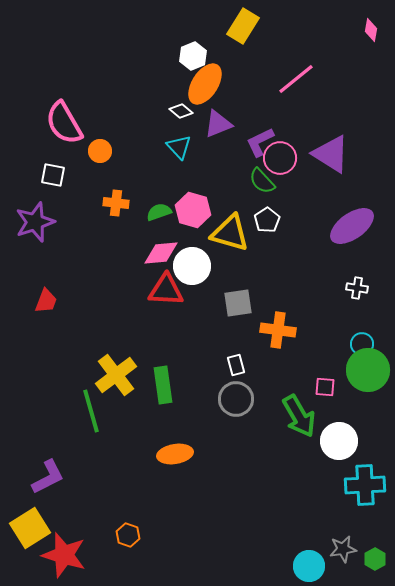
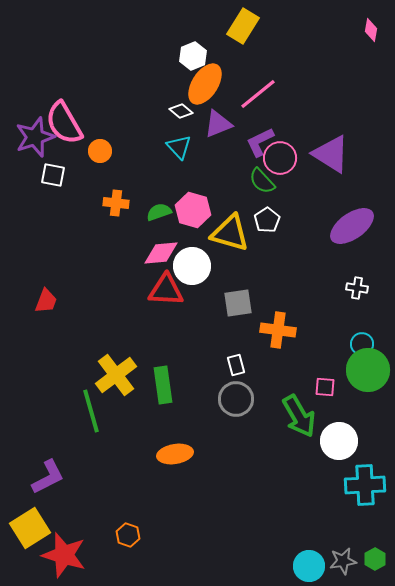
pink line at (296, 79): moved 38 px left, 15 px down
purple star at (35, 222): moved 85 px up
gray star at (343, 549): moved 12 px down
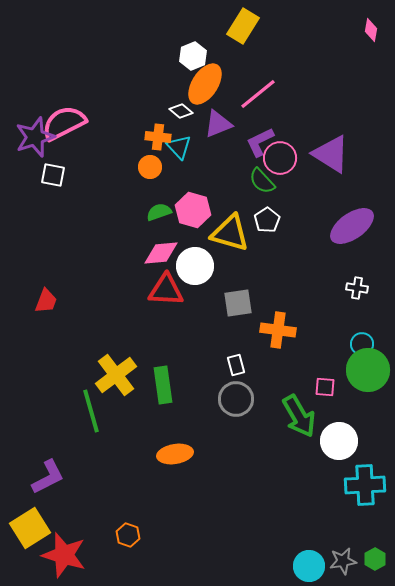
pink semicircle at (64, 123): rotated 93 degrees clockwise
orange circle at (100, 151): moved 50 px right, 16 px down
orange cross at (116, 203): moved 42 px right, 66 px up
white circle at (192, 266): moved 3 px right
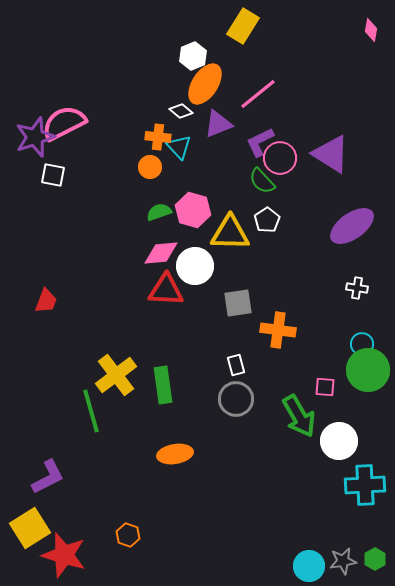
yellow triangle at (230, 233): rotated 15 degrees counterclockwise
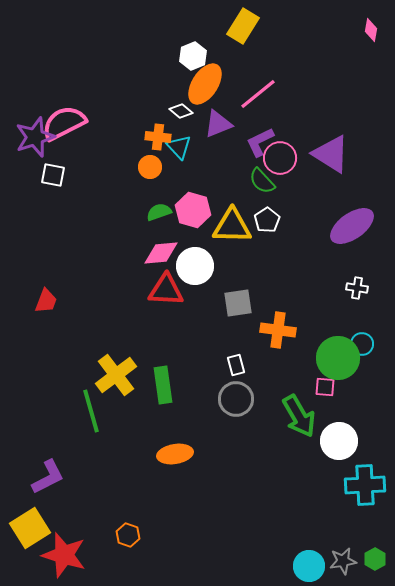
yellow triangle at (230, 233): moved 2 px right, 7 px up
green circle at (368, 370): moved 30 px left, 12 px up
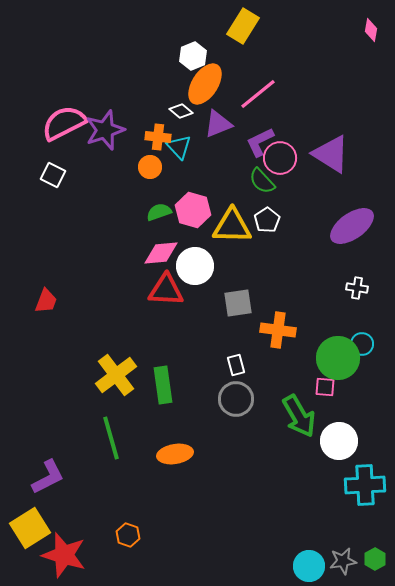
purple star at (35, 137): moved 70 px right, 7 px up
white square at (53, 175): rotated 15 degrees clockwise
green line at (91, 411): moved 20 px right, 27 px down
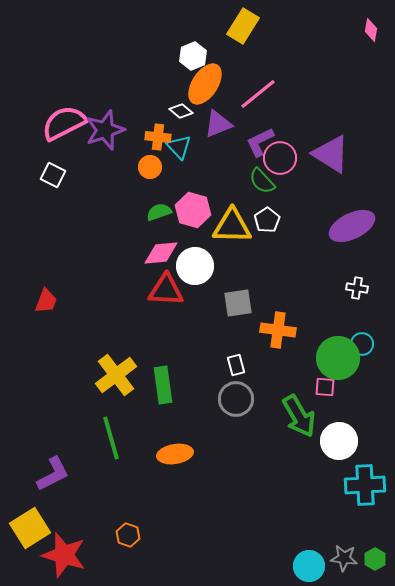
purple ellipse at (352, 226): rotated 9 degrees clockwise
purple L-shape at (48, 477): moved 5 px right, 3 px up
gray star at (343, 561): moved 1 px right, 3 px up; rotated 16 degrees clockwise
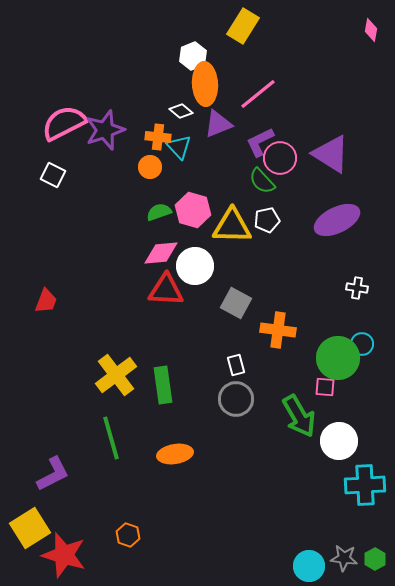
orange ellipse at (205, 84): rotated 36 degrees counterclockwise
white pentagon at (267, 220): rotated 20 degrees clockwise
purple ellipse at (352, 226): moved 15 px left, 6 px up
gray square at (238, 303): moved 2 px left; rotated 36 degrees clockwise
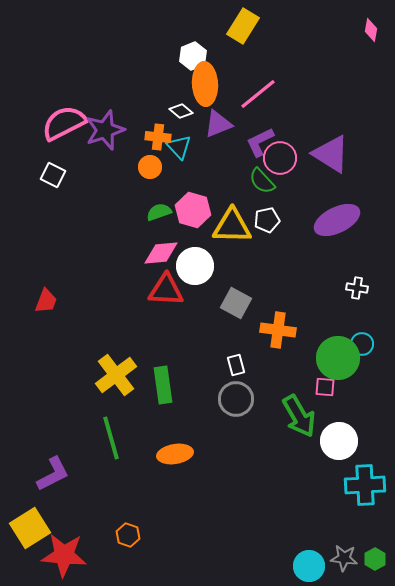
red star at (64, 555): rotated 12 degrees counterclockwise
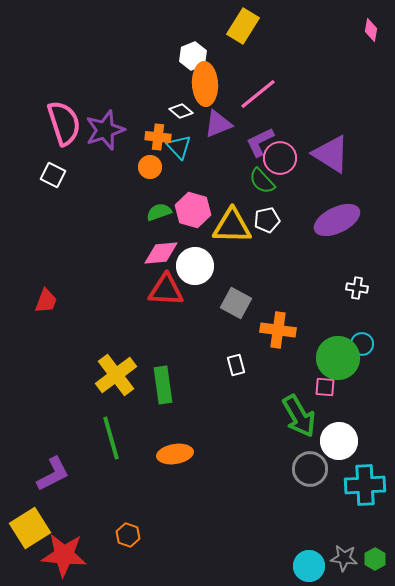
pink semicircle at (64, 123): rotated 99 degrees clockwise
gray circle at (236, 399): moved 74 px right, 70 px down
